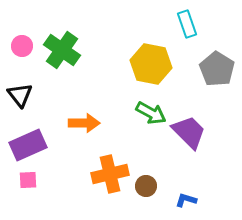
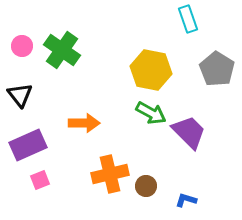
cyan rectangle: moved 1 px right, 5 px up
yellow hexagon: moved 6 px down
pink square: moved 12 px right; rotated 18 degrees counterclockwise
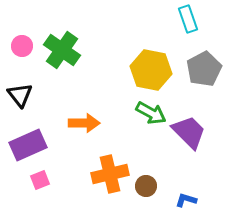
gray pentagon: moved 13 px left; rotated 12 degrees clockwise
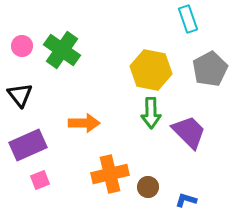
gray pentagon: moved 6 px right
green arrow: rotated 60 degrees clockwise
brown circle: moved 2 px right, 1 px down
